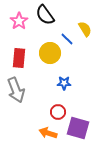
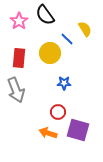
purple square: moved 2 px down
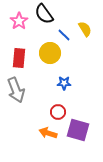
black semicircle: moved 1 px left, 1 px up
blue line: moved 3 px left, 4 px up
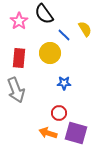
red circle: moved 1 px right, 1 px down
purple square: moved 2 px left, 3 px down
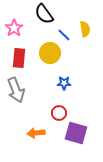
pink star: moved 5 px left, 7 px down
yellow semicircle: rotated 21 degrees clockwise
orange arrow: moved 12 px left; rotated 24 degrees counterclockwise
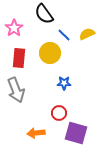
yellow semicircle: moved 2 px right, 5 px down; rotated 105 degrees counterclockwise
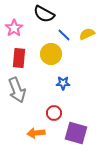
black semicircle: rotated 25 degrees counterclockwise
yellow circle: moved 1 px right, 1 px down
blue star: moved 1 px left
gray arrow: moved 1 px right
red circle: moved 5 px left
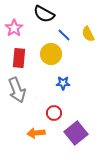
yellow semicircle: moved 1 px right; rotated 91 degrees counterclockwise
purple square: rotated 35 degrees clockwise
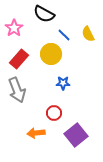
red rectangle: moved 1 px down; rotated 36 degrees clockwise
purple square: moved 2 px down
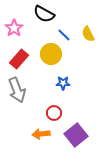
orange arrow: moved 5 px right, 1 px down
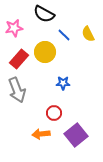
pink star: rotated 24 degrees clockwise
yellow circle: moved 6 px left, 2 px up
